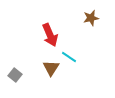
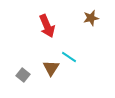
red arrow: moved 3 px left, 9 px up
gray square: moved 8 px right
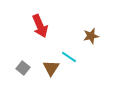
brown star: moved 18 px down
red arrow: moved 7 px left
gray square: moved 7 px up
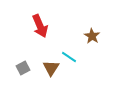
brown star: moved 1 px right; rotated 28 degrees counterclockwise
gray square: rotated 24 degrees clockwise
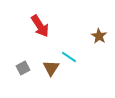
red arrow: rotated 10 degrees counterclockwise
brown star: moved 7 px right
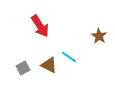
brown triangle: moved 2 px left, 3 px up; rotated 36 degrees counterclockwise
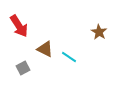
red arrow: moved 21 px left
brown star: moved 4 px up
brown triangle: moved 4 px left, 16 px up
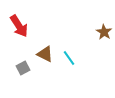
brown star: moved 5 px right
brown triangle: moved 5 px down
cyan line: moved 1 px down; rotated 21 degrees clockwise
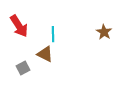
cyan line: moved 16 px left, 24 px up; rotated 35 degrees clockwise
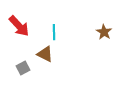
red arrow: rotated 10 degrees counterclockwise
cyan line: moved 1 px right, 2 px up
